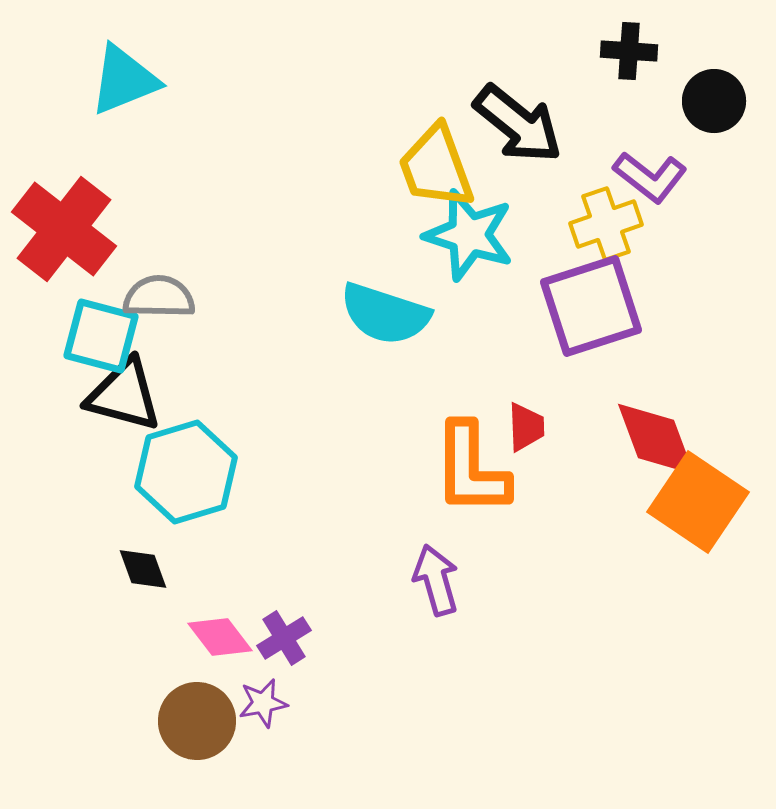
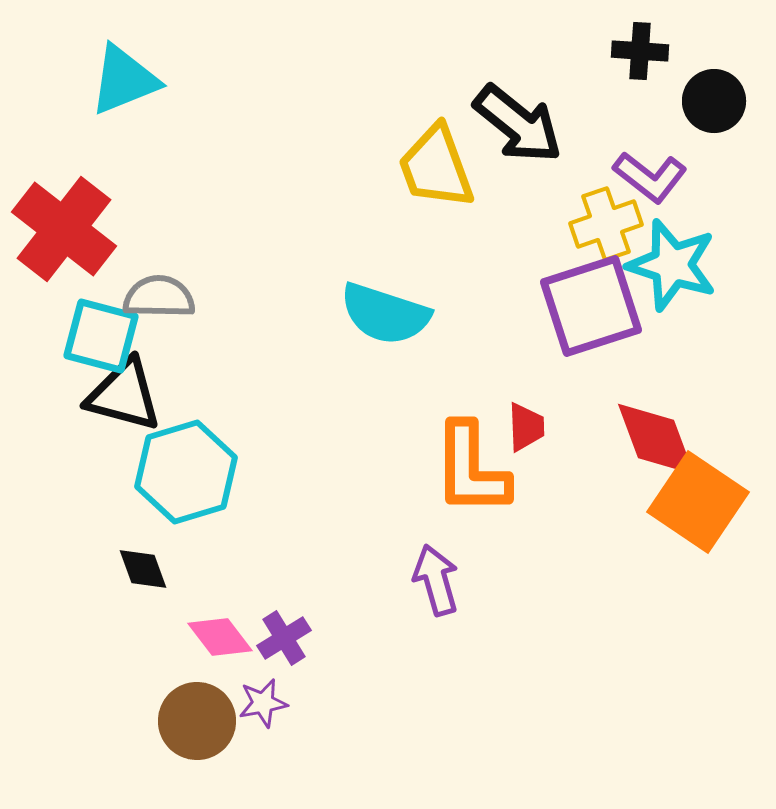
black cross: moved 11 px right
cyan star: moved 203 px right, 30 px down
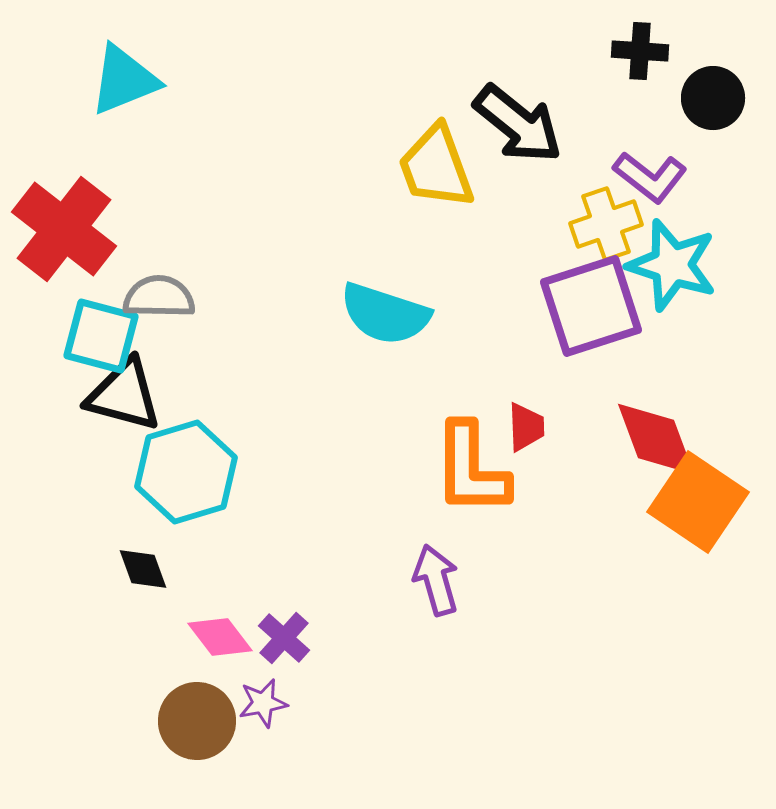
black circle: moved 1 px left, 3 px up
purple cross: rotated 16 degrees counterclockwise
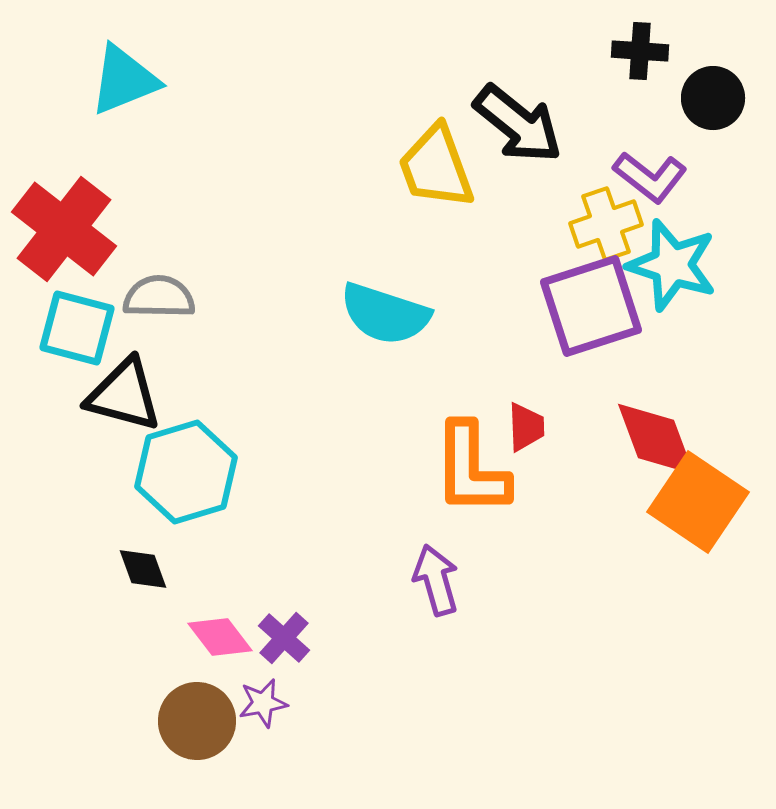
cyan square: moved 24 px left, 8 px up
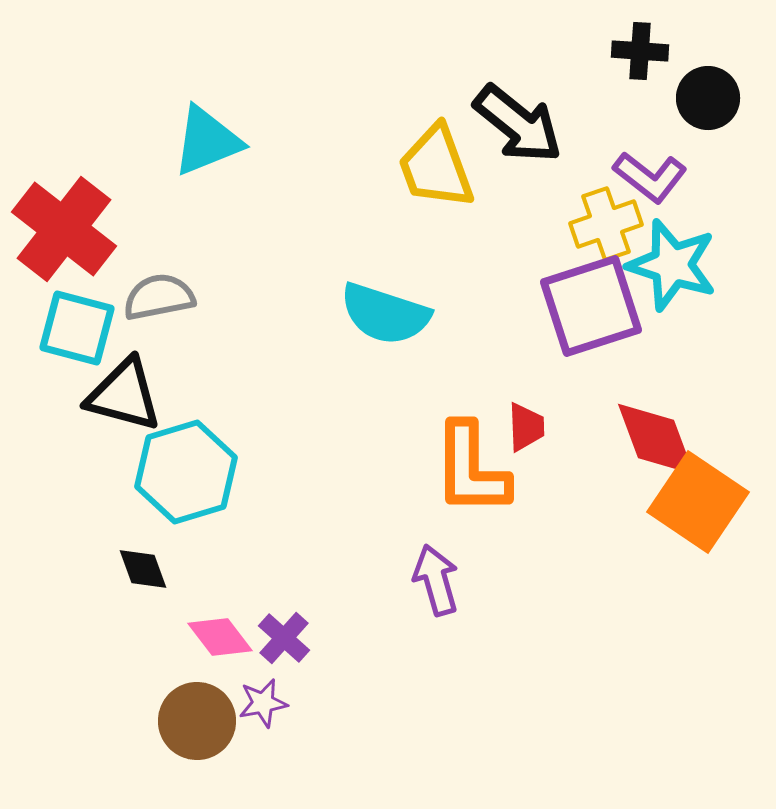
cyan triangle: moved 83 px right, 61 px down
black circle: moved 5 px left
gray semicircle: rotated 12 degrees counterclockwise
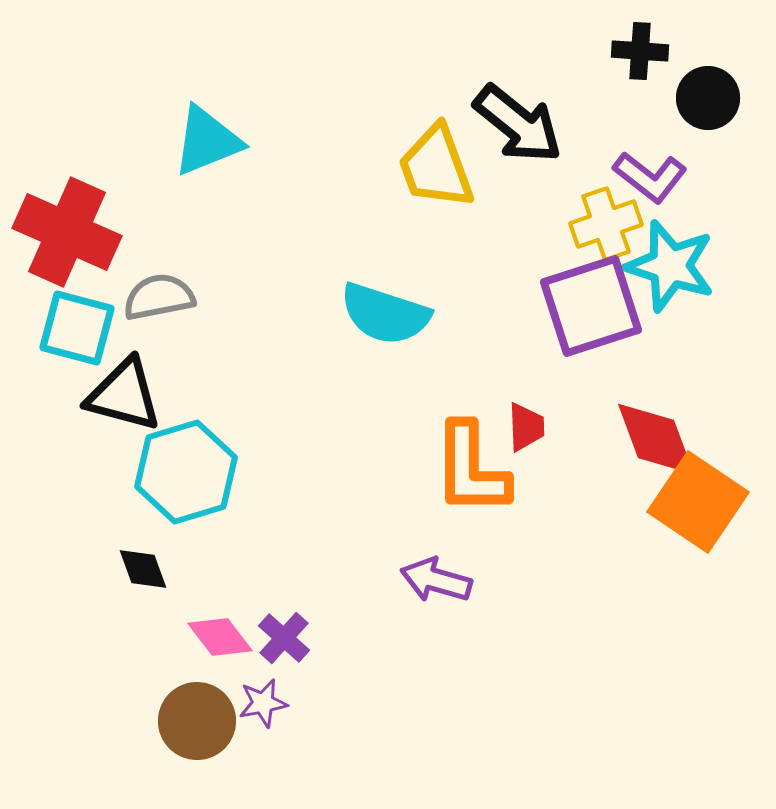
red cross: moved 3 px right, 3 px down; rotated 14 degrees counterclockwise
cyan star: moved 2 px left, 1 px down
purple arrow: rotated 58 degrees counterclockwise
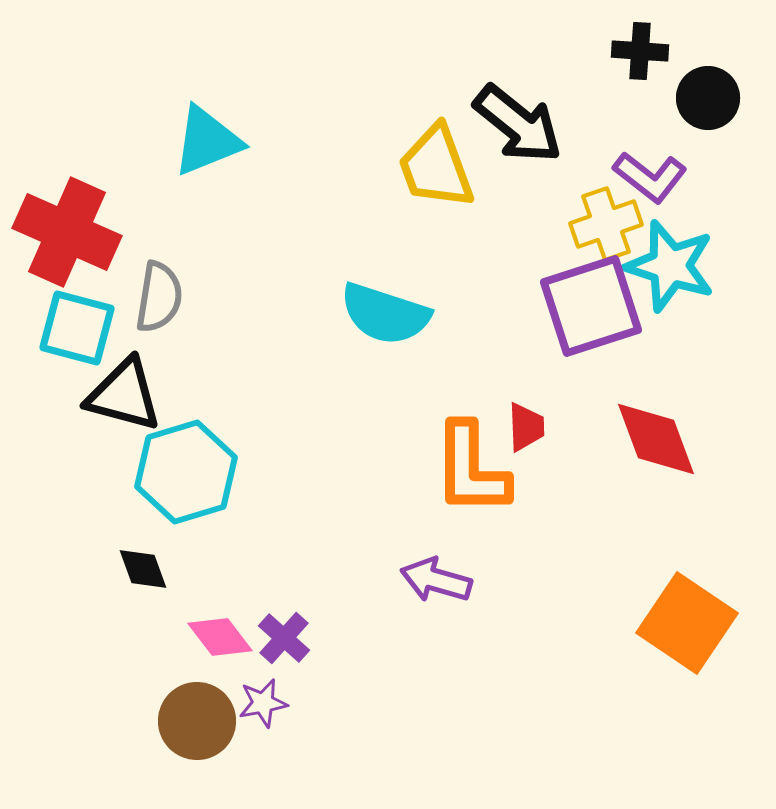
gray semicircle: rotated 110 degrees clockwise
orange square: moved 11 px left, 121 px down
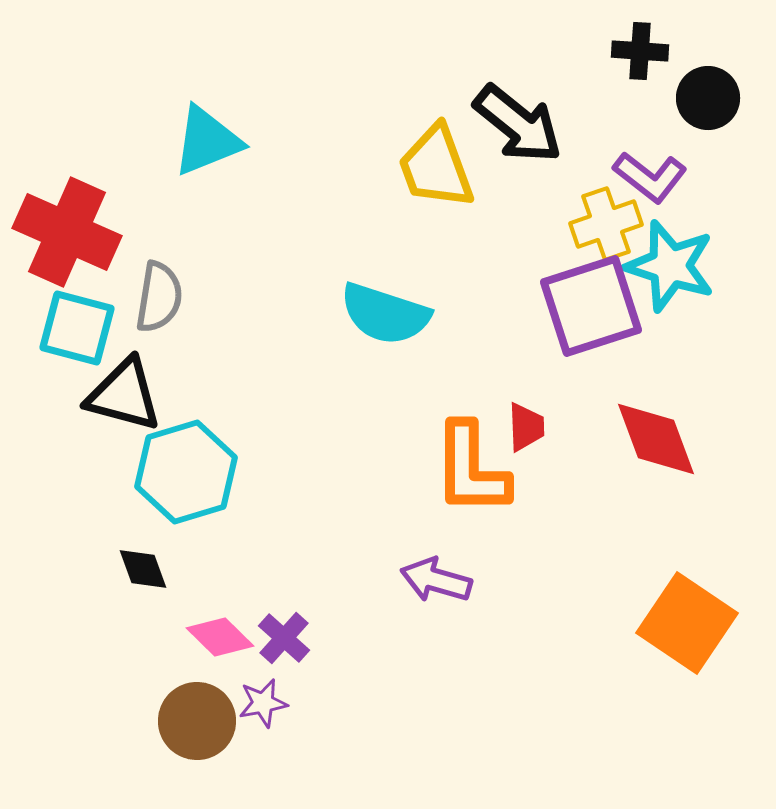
pink diamond: rotated 8 degrees counterclockwise
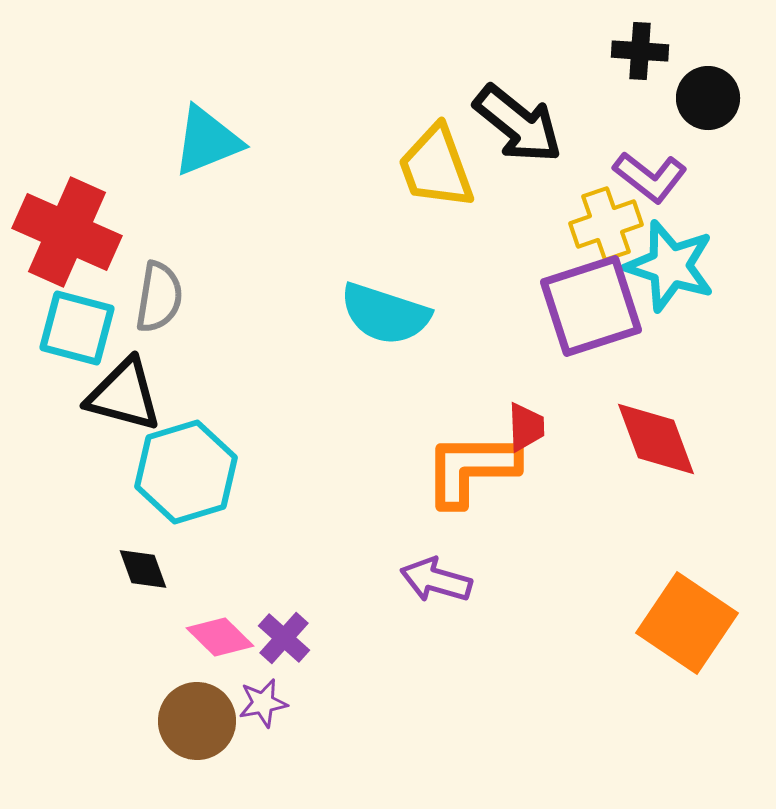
orange L-shape: rotated 90 degrees clockwise
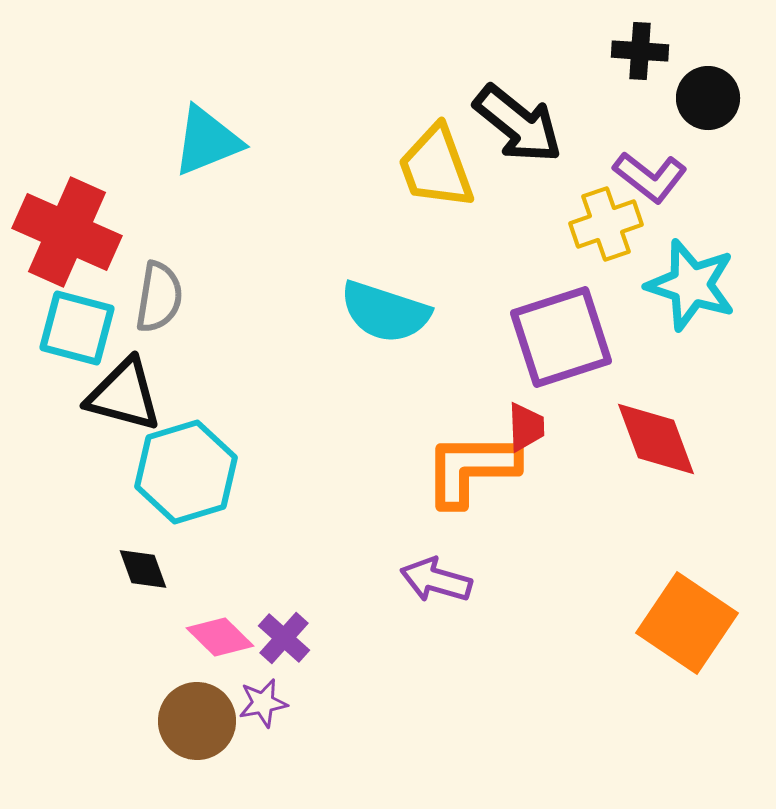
cyan star: moved 21 px right, 19 px down
purple square: moved 30 px left, 31 px down
cyan semicircle: moved 2 px up
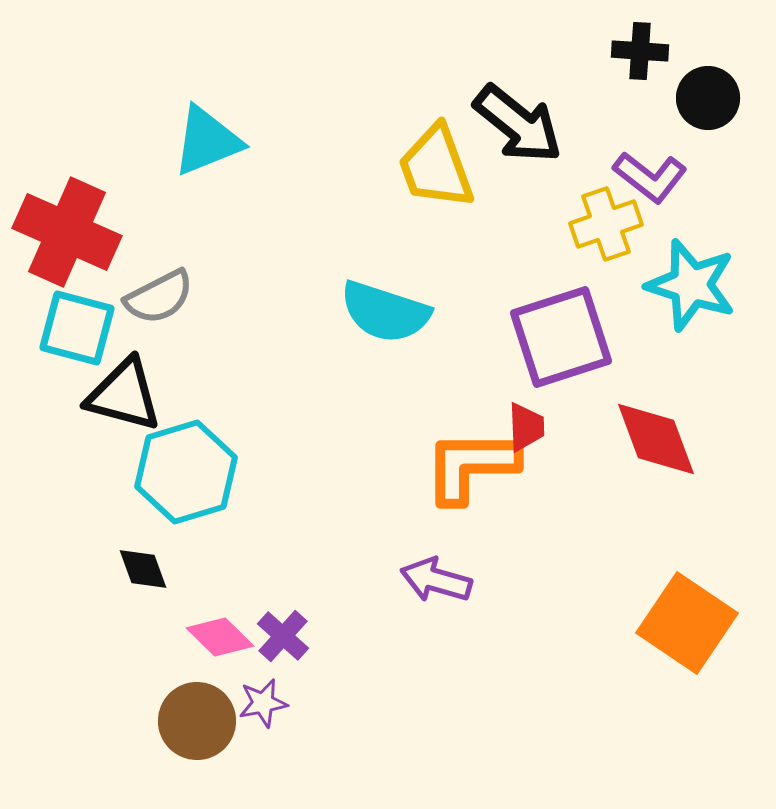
gray semicircle: rotated 54 degrees clockwise
orange L-shape: moved 3 px up
purple cross: moved 1 px left, 2 px up
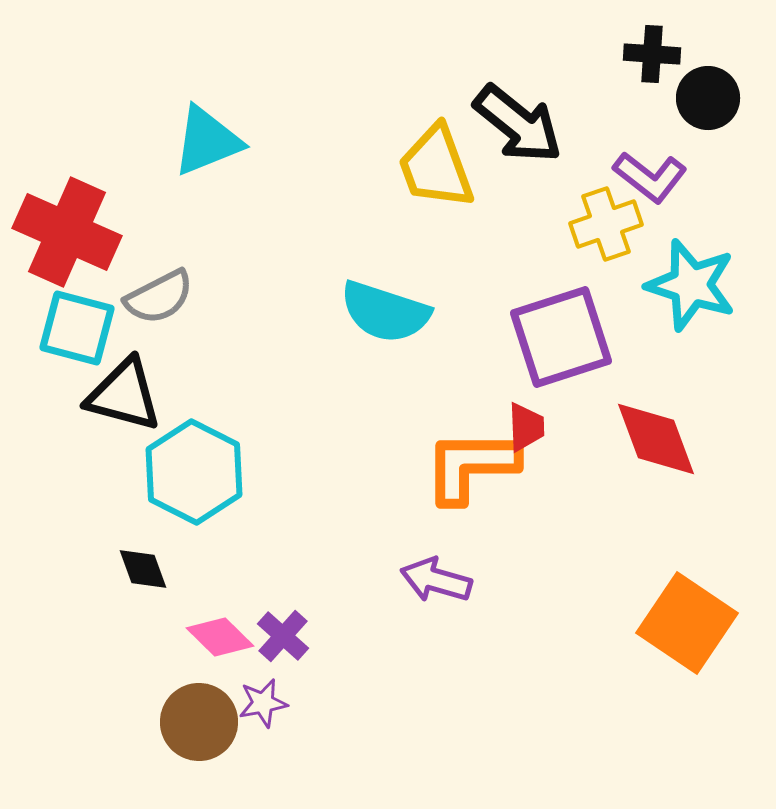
black cross: moved 12 px right, 3 px down
cyan hexagon: moved 8 px right; rotated 16 degrees counterclockwise
brown circle: moved 2 px right, 1 px down
